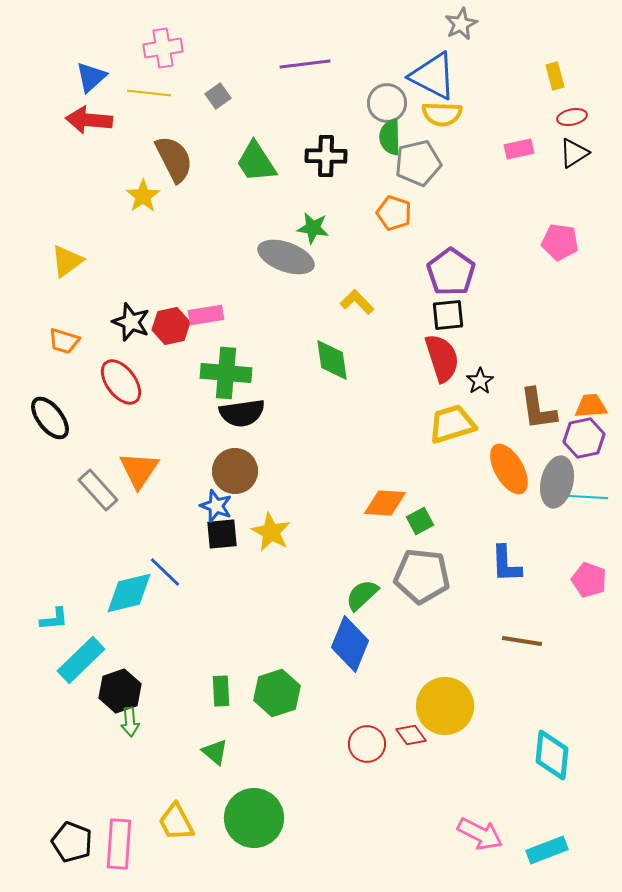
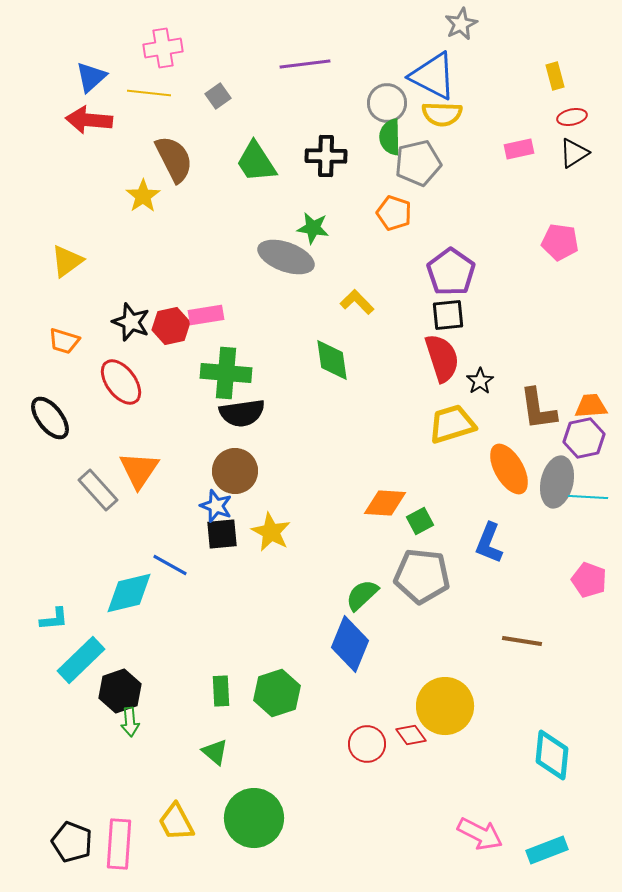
blue L-shape at (506, 564): moved 17 px left, 21 px up; rotated 24 degrees clockwise
blue line at (165, 572): moved 5 px right, 7 px up; rotated 15 degrees counterclockwise
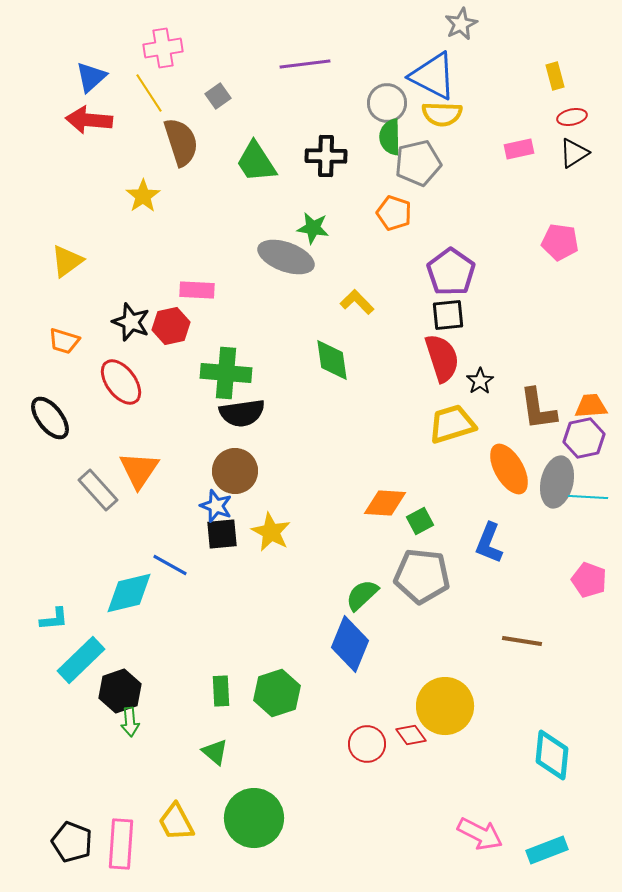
yellow line at (149, 93): rotated 51 degrees clockwise
brown semicircle at (174, 159): moved 7 px right, 17 px up; rotated 9 degrees clockwise
pink rectangle at (206, 315): moved 9 px left, 25 px up; rotated 12 degrees clockwise
pink rectangle at (119, 844): moved 2 px right
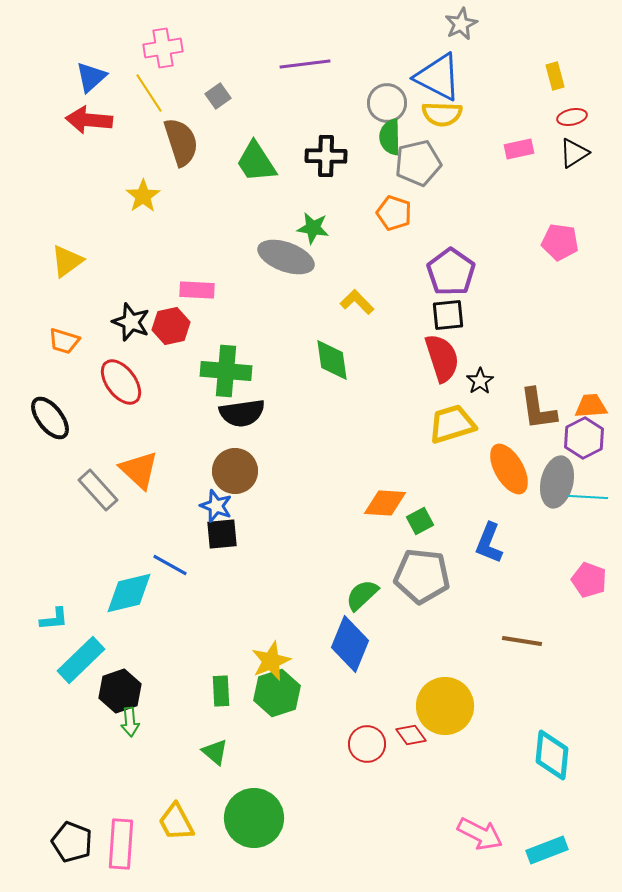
blue triangle at (433, 76): moved 5 px right, 1 px down
green cross at (226, 373): moved 2 px up
purple hexagon at (584, 438): rotated 15 degrees counterclockwise
orange triangle at (139, 470): rotated 21 degrees counterclockwise
yellow star at (271, 532): moved 129 px down; rotated 21 degrees clockwise
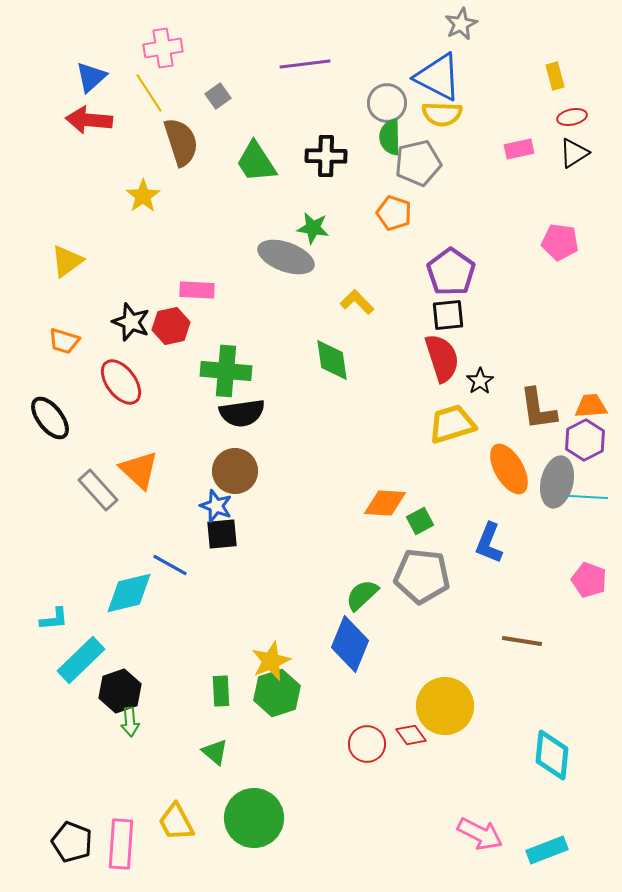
purple hexagon at (584, 438): moved 1 px right, 2 px down
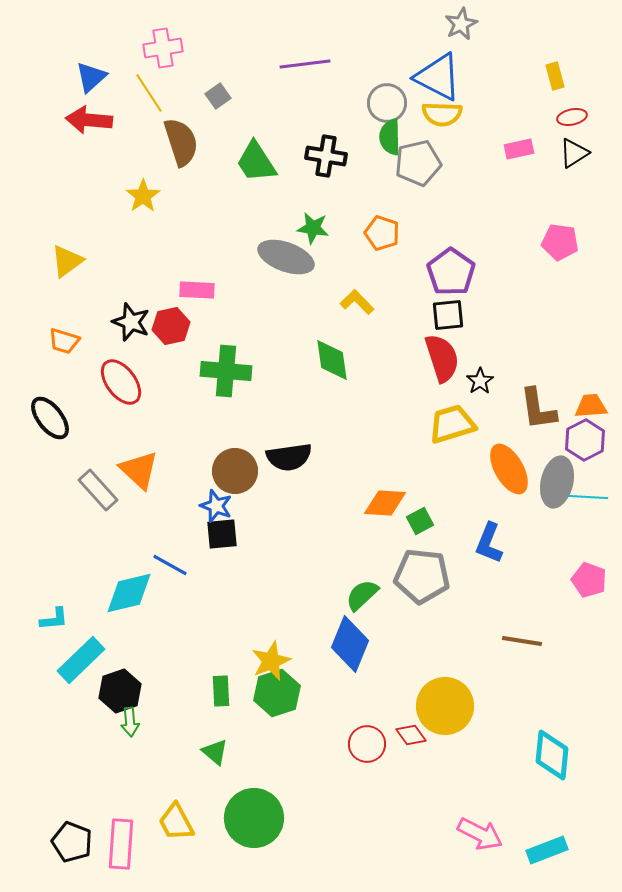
black cross at (326, 156): rotated 9 degrees clockwise
orange pentagon at (394, 213): moved 12 px left, 20 px down
black semicircle at (242, 413): moved 47 px right, 44 px down
